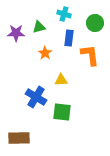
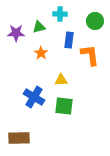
cyan cross: moved 4 px left; rotated 16 degrees counterclockwise
green circle: moved 2 px up
blue rectangle: moved 2 px down
orange star: moved 4 px left
blue cross: moved 2 px left
green square: moved 2 px right, 6 px up
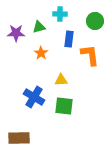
blue rectangle: moved 1 px up
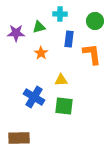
orange L-shape: moved 2 px right, 1 px up
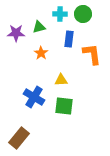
green circle: moved 12 px left, 7 px up
brown rectangle: rotated 50 degrees counterclockwise
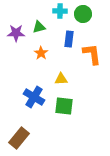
cyan cross: moved 3 px up
yellow triangle: moved 1 px up
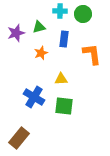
purple star: rotated 18 degrees counterclockwise
blue rectangle: moved 5 px left
orange star: rotated 16 degrees clockwise
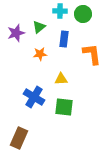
green triangle: rotated 24 degrees counterclockwise
orange star: moved 1 px left, 1 px down; rotated 16 degrees clockwise
green square: moved 1 px down
brown rectangle: rotated 15 degrees counterclockwise
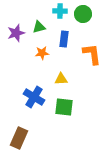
green triangle: rotated 24 degrees clockwise
orange star: moved 2 px right, 1 px up
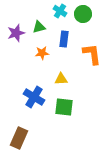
cyan cross: rotated 32 degrees clockwise
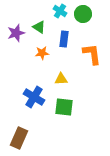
green triangle: rotated 48 degrees clockwise
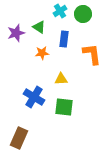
cyan cross: rotated 24 degrees clockwise
